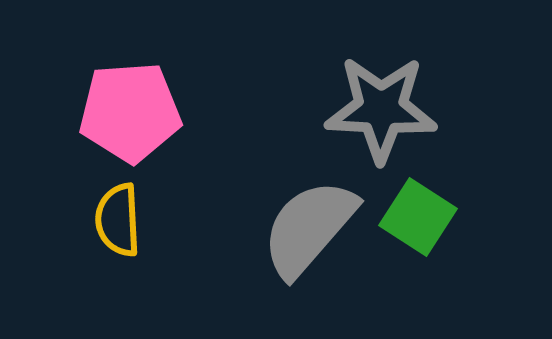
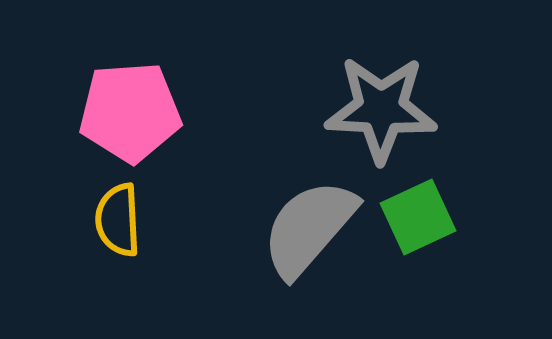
green square: rotated 32 degrees clockwise
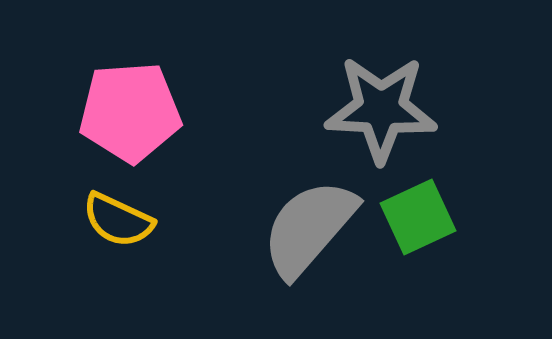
yellow semicircle: rotated 62 degrees counterclockwise
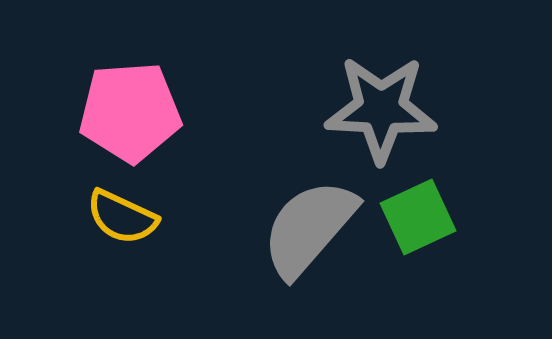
yellow semicircle: moved 4 px right, 3 px up
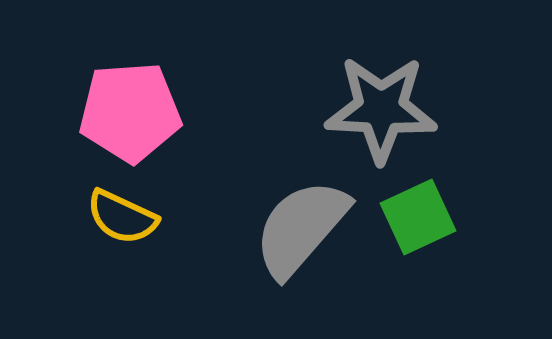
gray semicircle: moved 8 px left
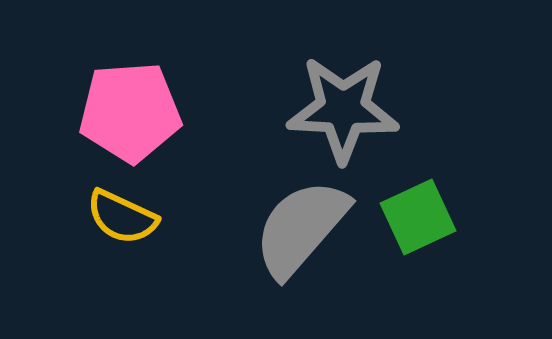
gray star: moved 38 px left
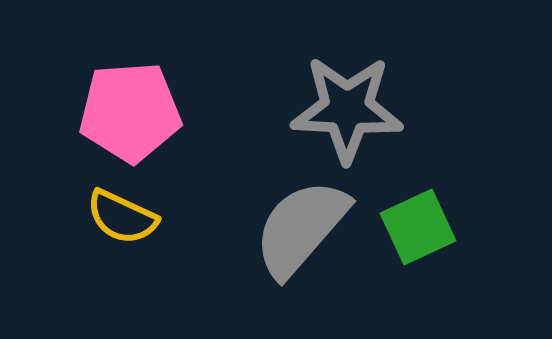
gray star: moved 4 px right
green square: moved 10 px down
